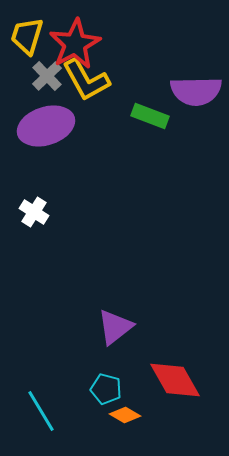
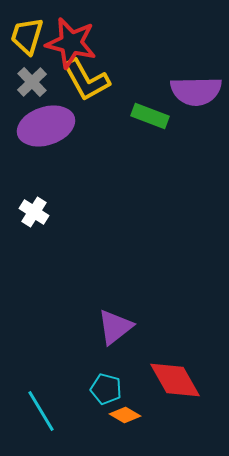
red star: moved 4 px left, 1 px up; rotated 30 degrees counterclockwise
gray cross: moved 15 px left, 6 px down
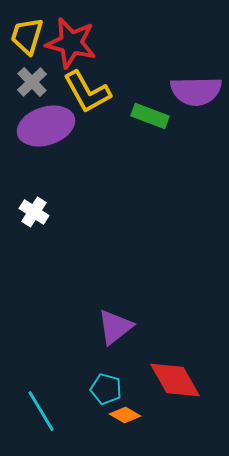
yellow L-shape: moved 1 px right, 12 px down
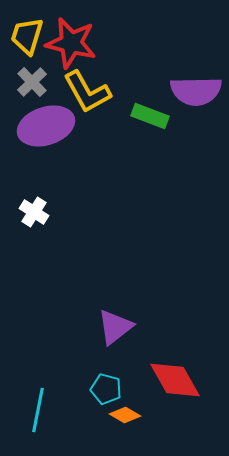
cyan line: moved 3 px left, 1 px up; rotated 42 degrees clockwise
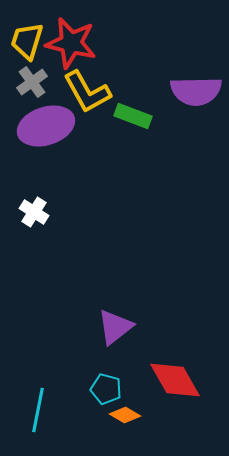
yellow trapezoid: moved 5 px down
gray cross: rotated 8 degrees clockwise
green rectangle: moved 17 px left
